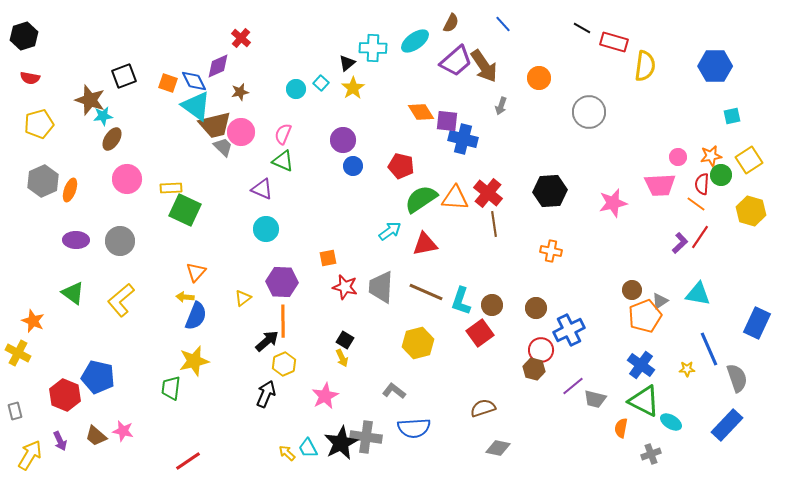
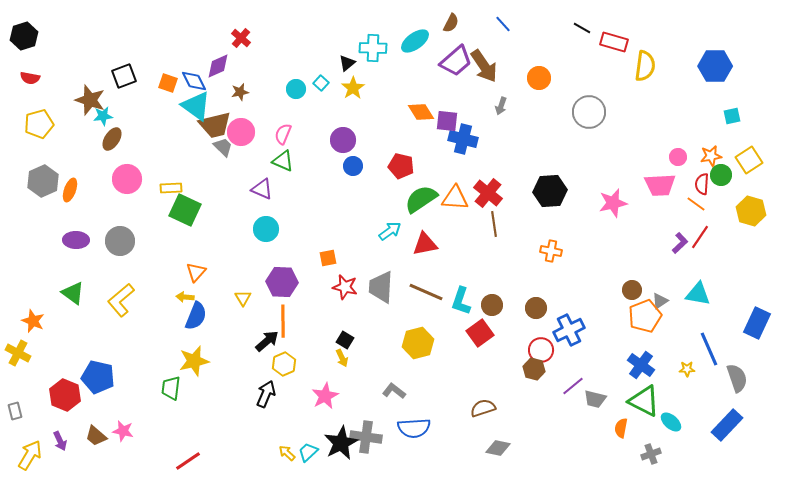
yellow triangle at (243, 298): rotated 24 degrees counterclockwise
cyan ellipse at (671, 422): rotated 10 degrees clockwise
cyan trapezoid at (308, 448): moved 4 px down; rotated 75 degrees clockwise
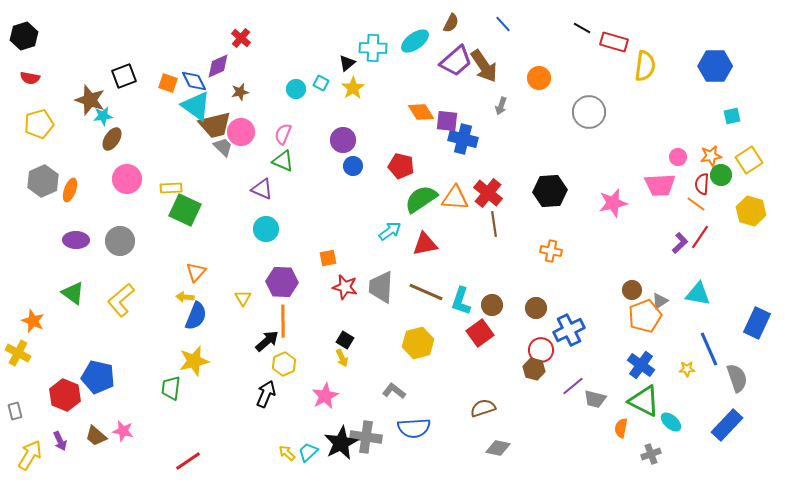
cyan square at (321, 83): rotated 14 degrees counterclockwise
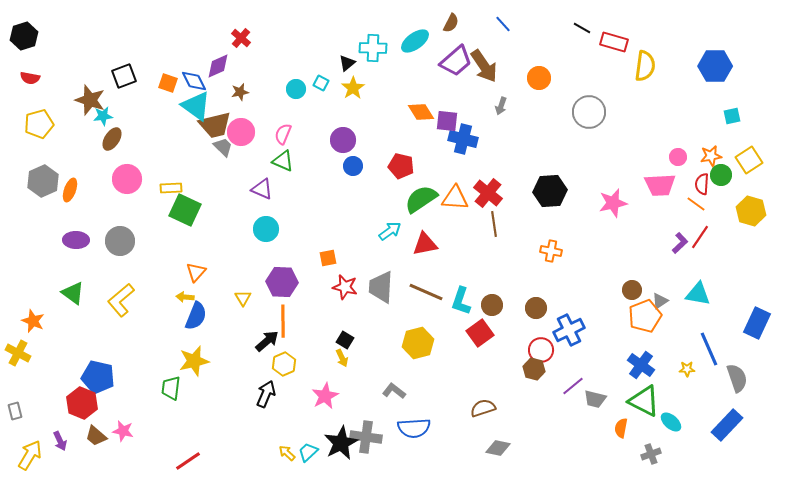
red hexagon at (65, 395): moved 17 px right, 8 px down
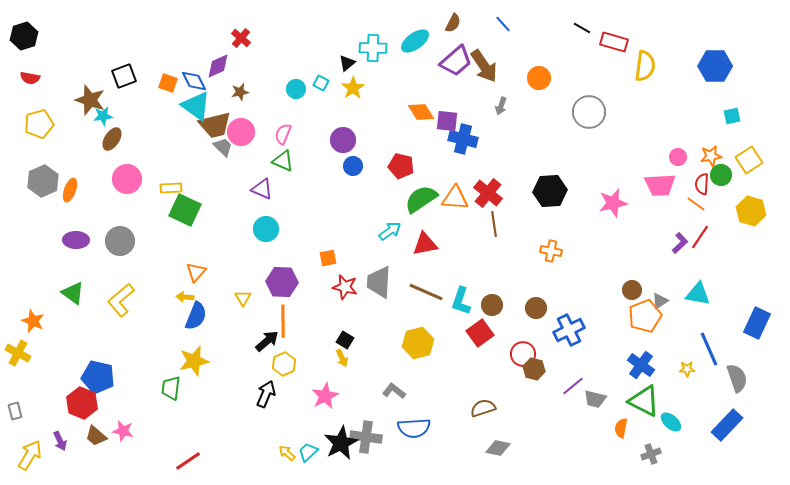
brown semicircle at (451, 23): moved 2 px right
gray trapezoid at (381, 287): moved 2 px left, 5 px up
red circle at (541, 350): moved 18 px left, 4 px down
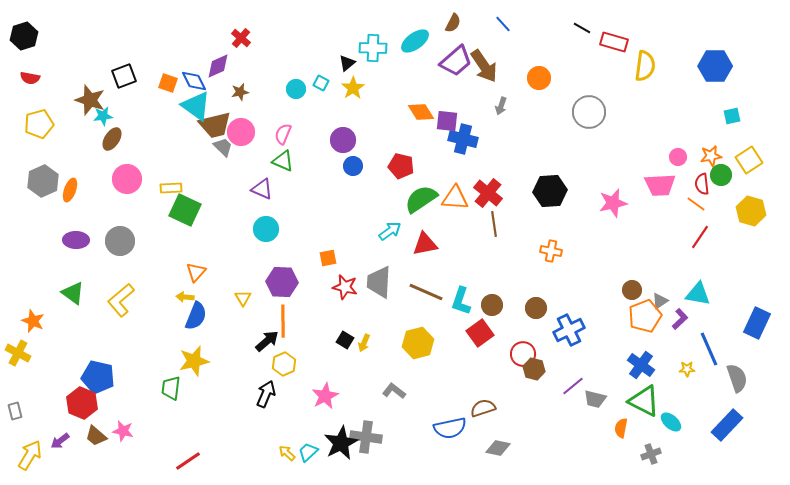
red semicircle at (702, 184): rotated 10 degrees counterclockwise
purple L-shape at (680, 243): moved 76 px down
yellow arrow at (342, 358): moved 22 px right, 15 px up; rotated 48 degrees clockwise
blue semicircle at (414, 428): moved 36 px right; rotated 8 degrees counterclockwise
purple arrow at (60, 441): rotated 78 degrees clockwise
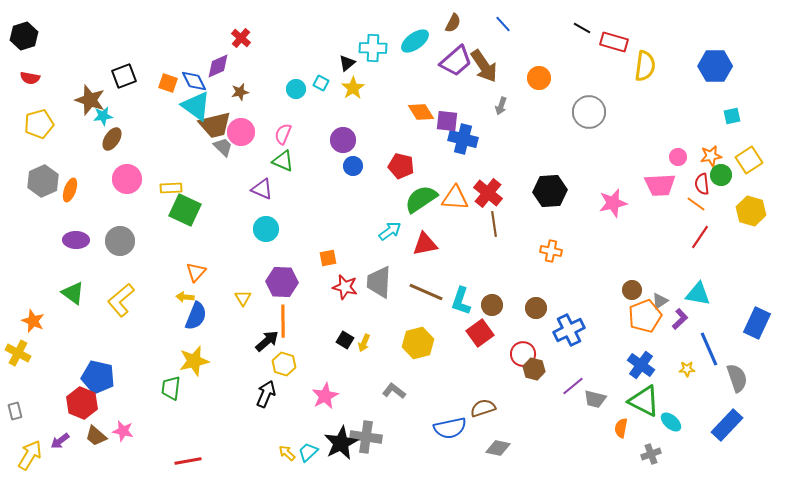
yellow hexagon at (284, 364): rotated 20 degrees counterclockwise
red line at (188, 461): rotated 24 degrees clockwise
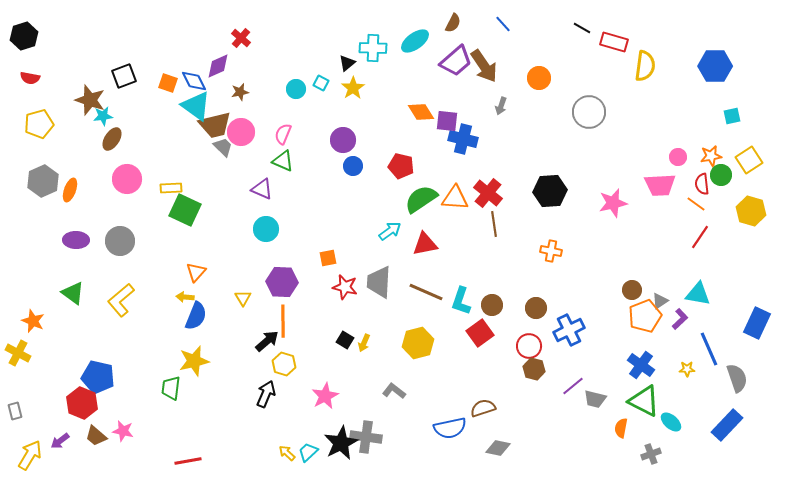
red circle at (523, 354): moved 6 px right, 8 px up
